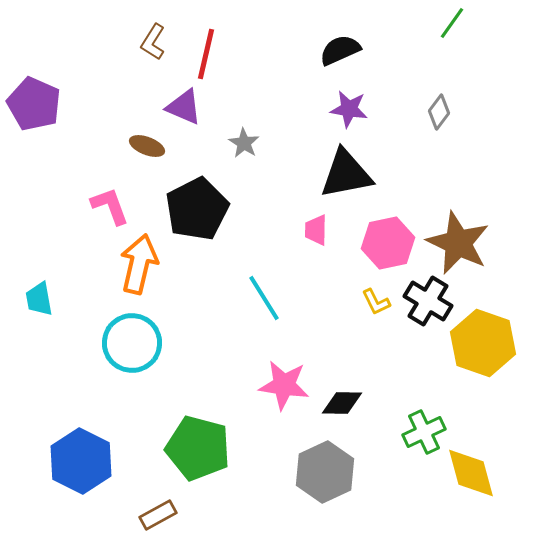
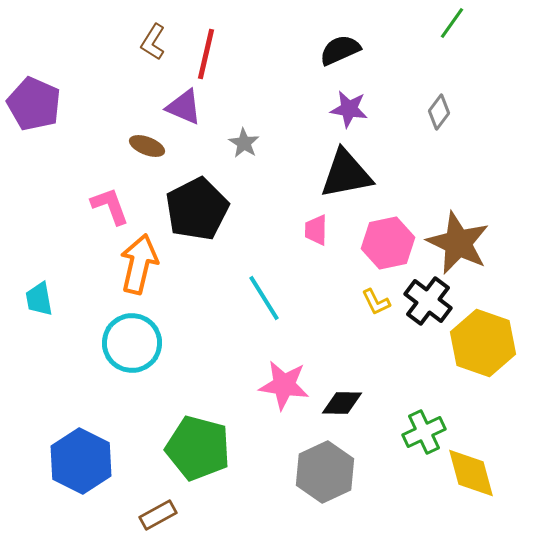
black cross: rotated 6 degrees clockwise
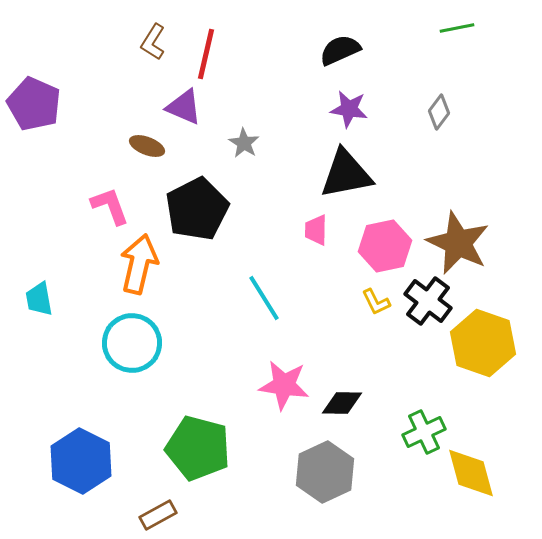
green line: moved 5 px right, 5 px down; rotated 44 degrees clockwise
pink hexagon: moved 3 px left, 3 px down
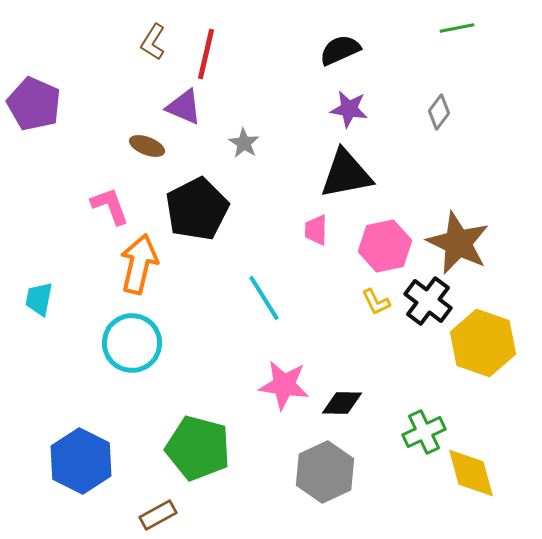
cyan trapezoid: rotated 21 degrees clockwise
